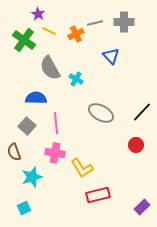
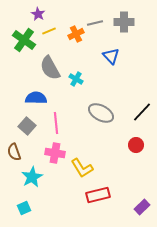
yellow line: rotated 48 degrees counterclockwise
cyan star: rotated 10 degrees counterclockwise
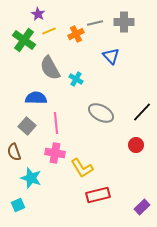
cyan star: moved 1 px left, 1 px down; rotated 25 degrees counterclockwise
cyan square: moved 6 px left, 3 px up
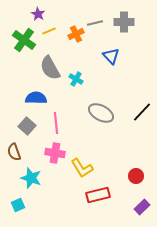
red circle: moved 31 px down
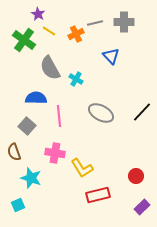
yellow line: rotated 56 degrees clockwise
pink line: moved 3 px right, 7 px up
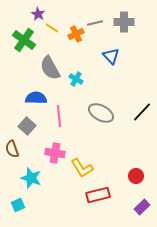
yellow line: moved 3 px right, 3 px up
brown semicircle: moved 2 px left, 3 px up
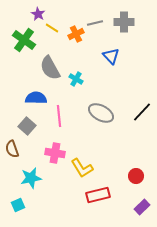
cyan star: rotated 30 degrees counterclockwise
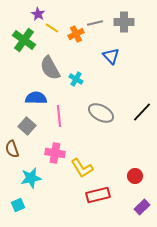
red circle: moved 1 px left
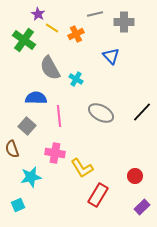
gray line: moved 9 px up
cyan star: moved 1 px up
red rectangle: rotated 45 degrees counterclockwise
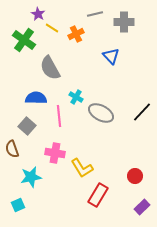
cyan cross: moved 18 px down
